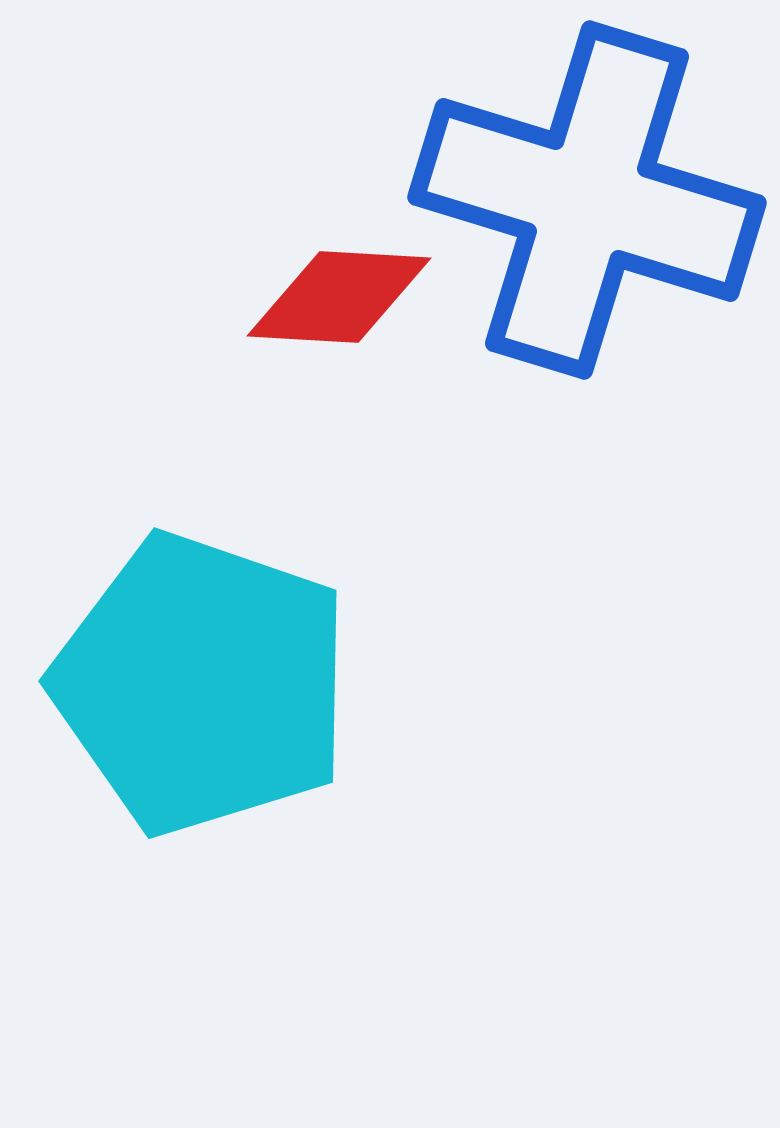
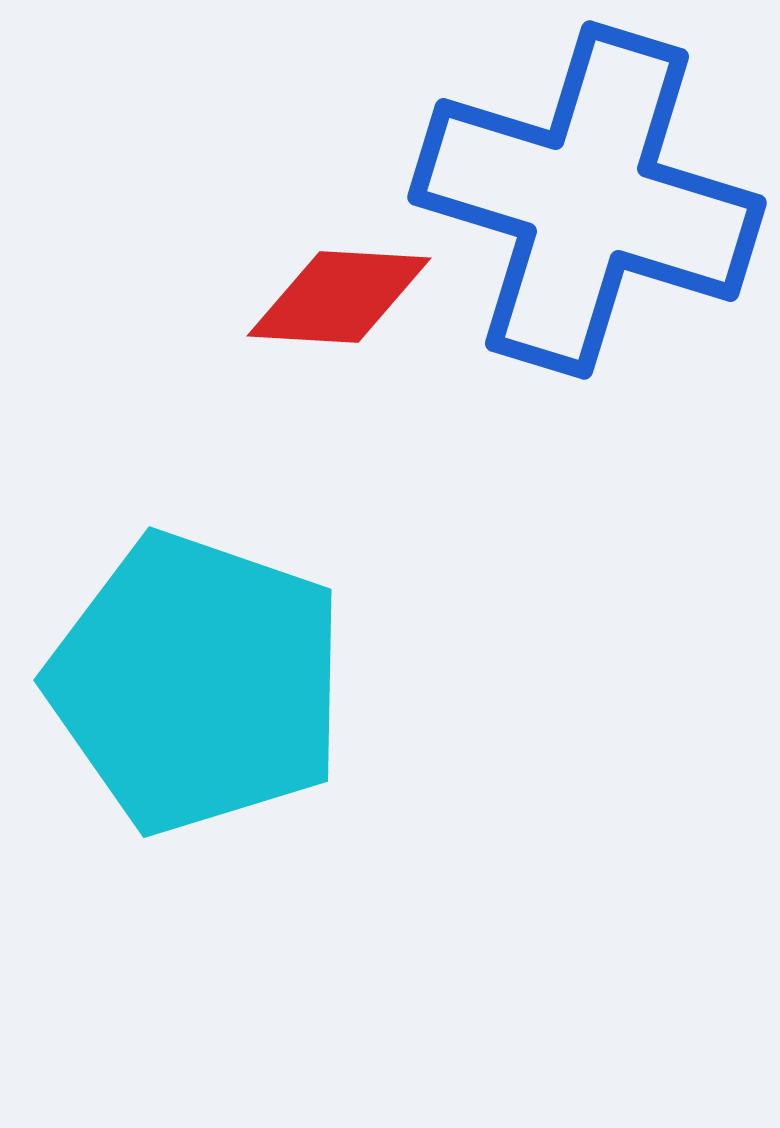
cyan pentagon: moved 5 px left, 1 px up
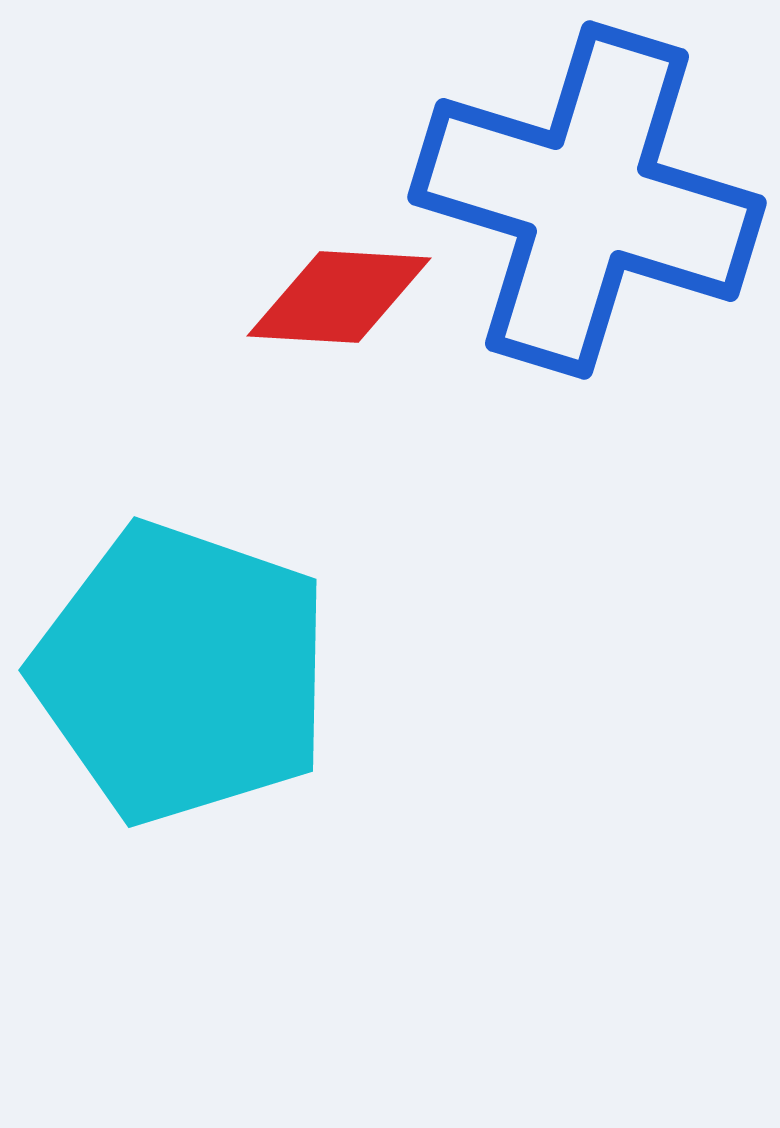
cyan pentagon: moved 15 px left, 10 px up
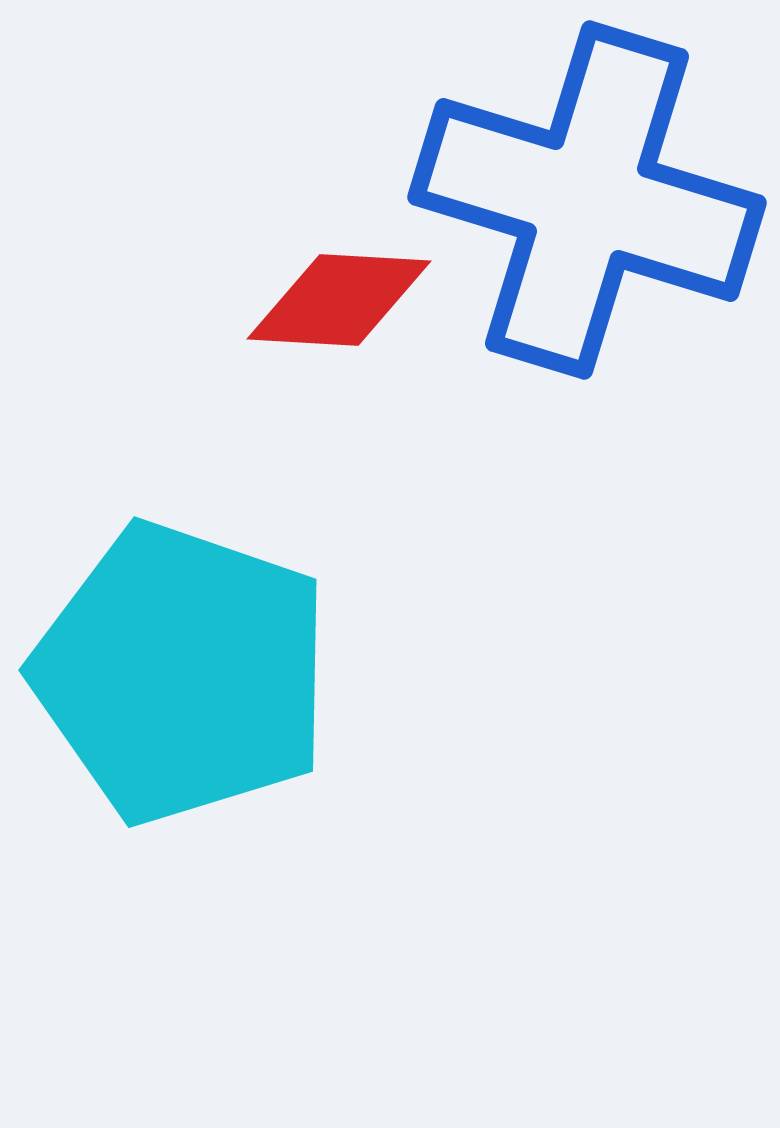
red diamond: moved 3 px down
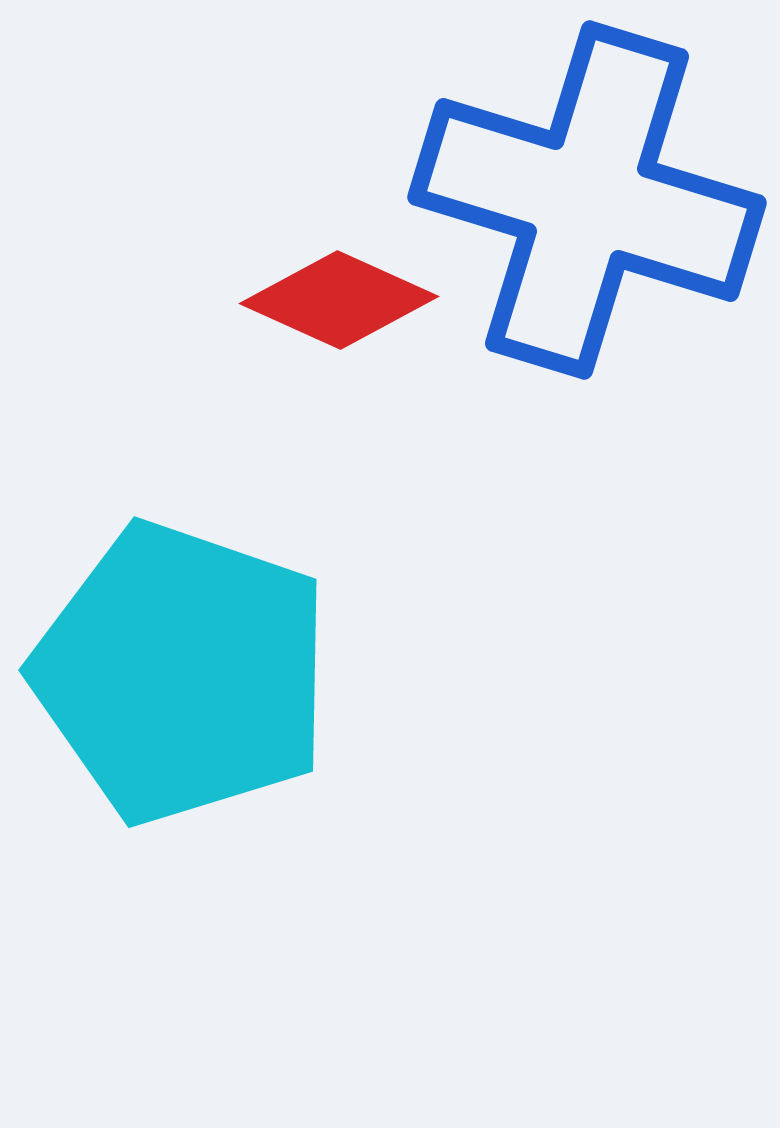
red diamond: rotated 21 degrees clockwise
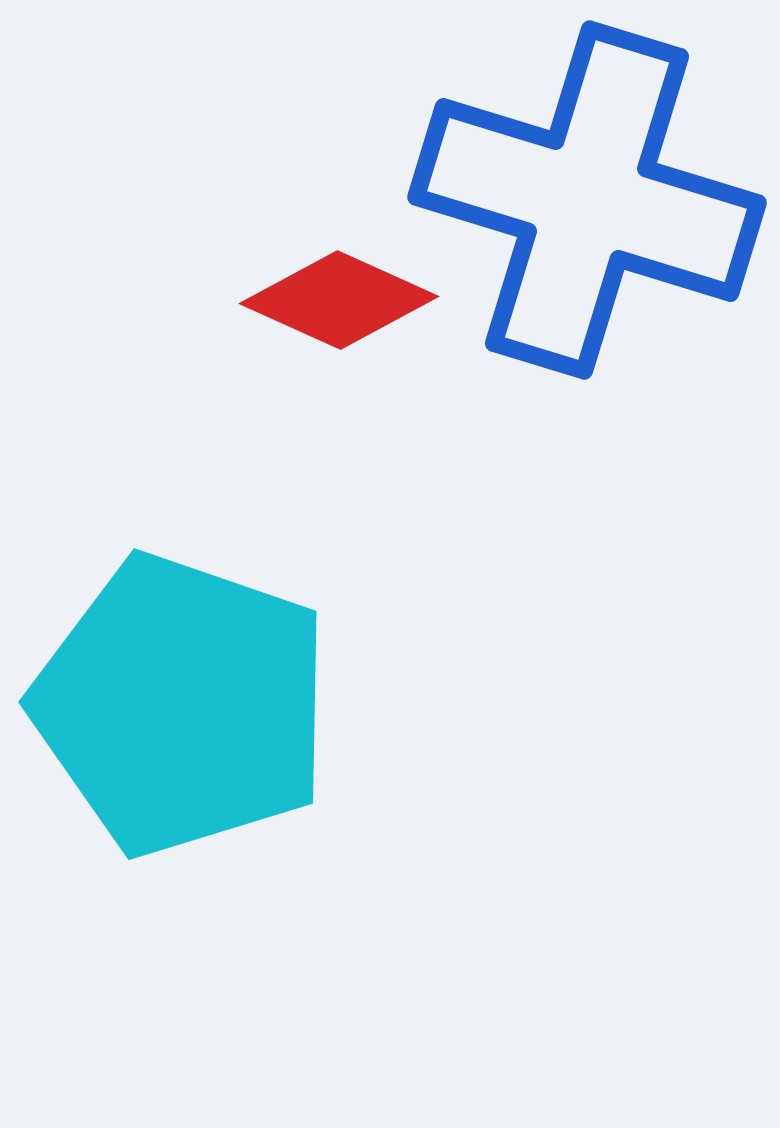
cyan pentagon: moved 32 px down
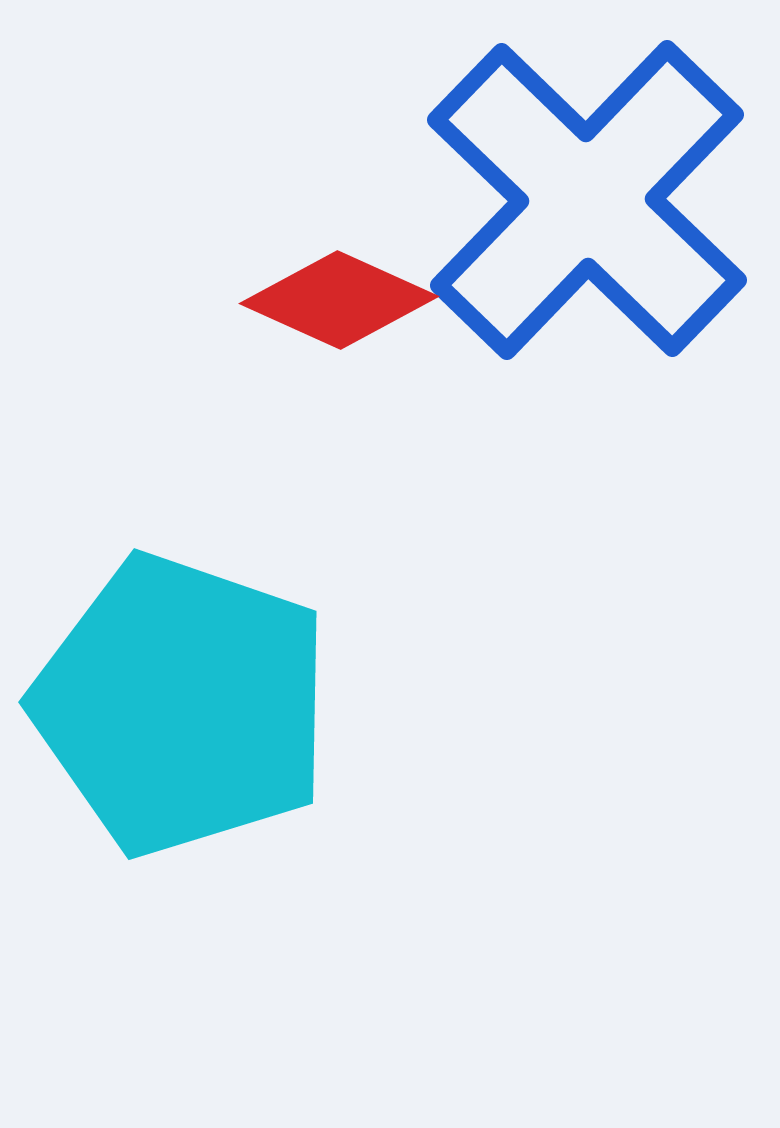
blue cross: rotated 27 degrees clockwise
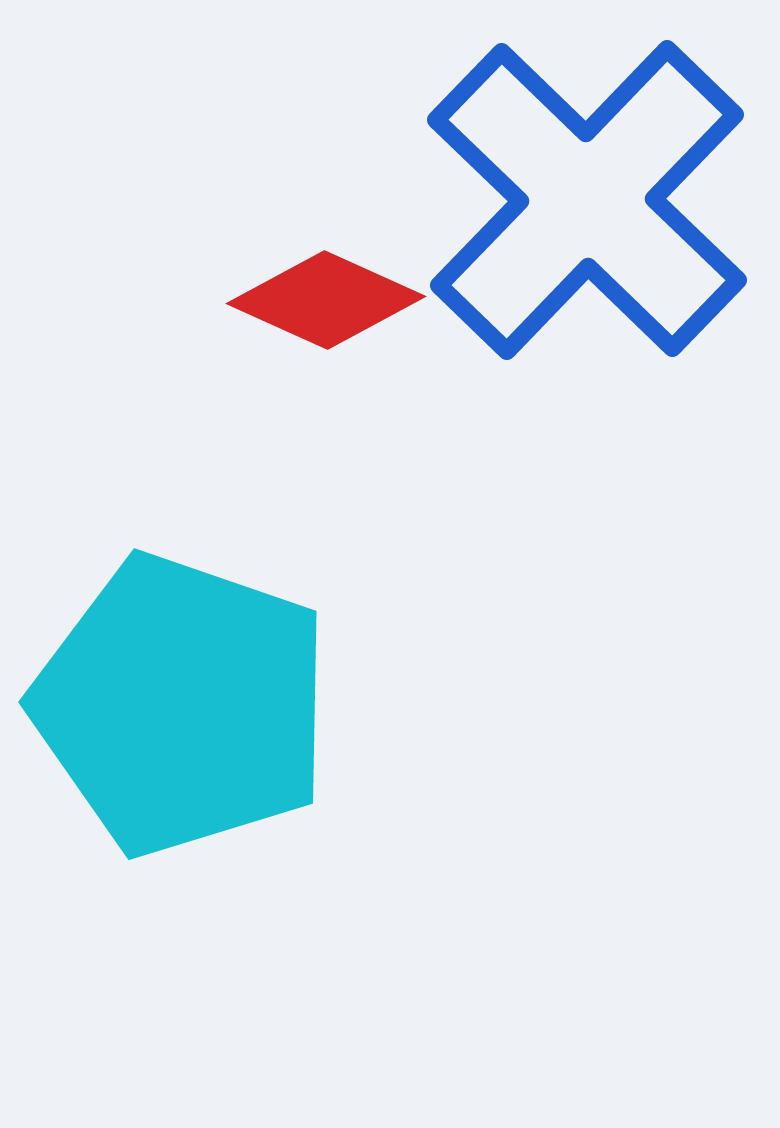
red diamond: moved 13 px left
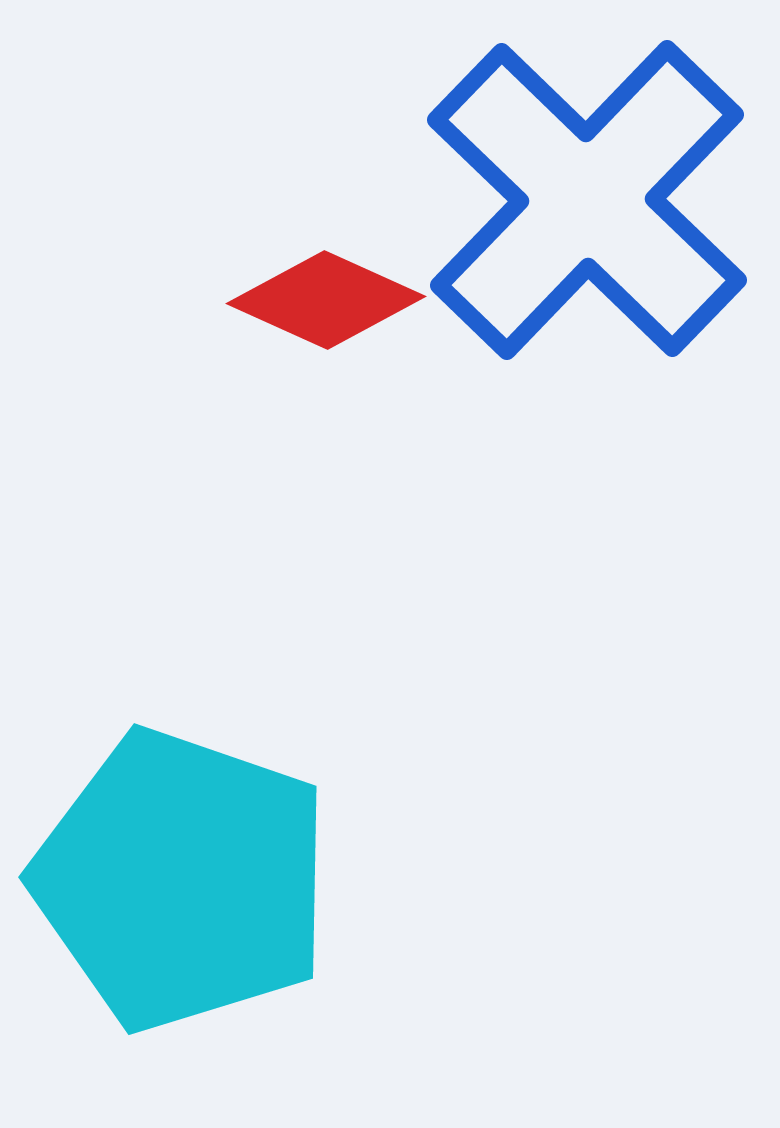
cyan pentagon: moved 175 px down
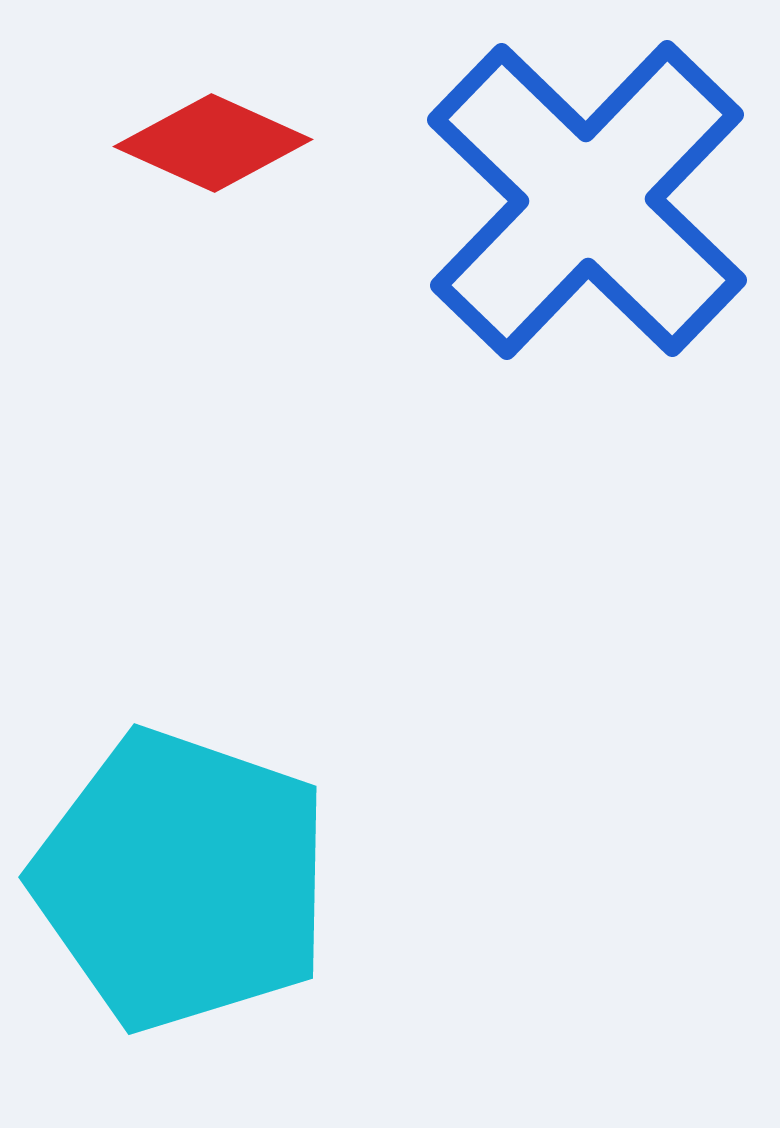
red diamond: moved 113 px left, 157 px up
